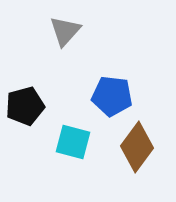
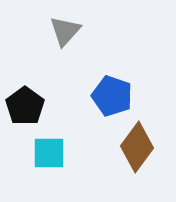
blue pentagon: rotated 12 degrees clockwise
black pentagon: rotated 21 degrees counterclockwise
cyan square: moved 24 px left, 11 px down; rotated 15 degrees counterclockwise
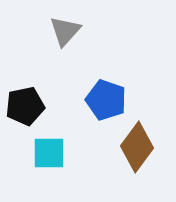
blue pentagon: moved 6 px left, 4 px down
black pentagon: rotated 24 degrees clockwise
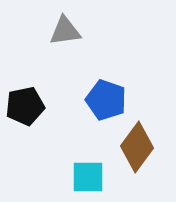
gray triangle: rotated 40 degrees clockwise
cyan square: moved 39 px right, 24 px down
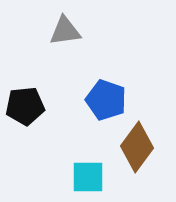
black pentagon: rotated 6 degrees clockwise
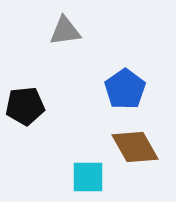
blue pentagon: moved 19 px right, 11 px up; rotated 18 degrees clockwise
brown diamond: moved 2 px left; rotated 66 degrees counterclockwise
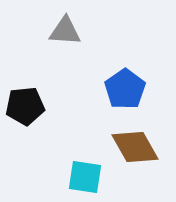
gray triangle: rotated 12 degrees clockwise
cyan square: moved 3 px left; rotated 9 degrees clockwise
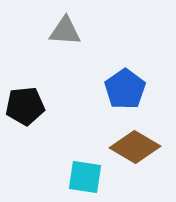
brown diamond: rotated 30 degrees counterclockwise
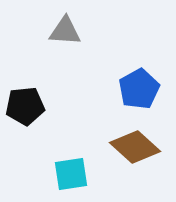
blue pentagon: moved 14 px right; rotated 6 degrees clockwise
brown diamond: rotated 12 degrees clockwise
cyan square: moved 14 px left, 3 px up; rotated 18 degrees counterclockwise
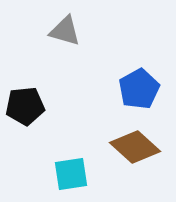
gray triangle: rotated 12 degrees clockwise
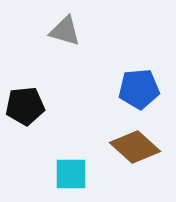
blue pentagon: rotated 24 degrees clockwise
cyan square: rotated 9 degrees clockwise
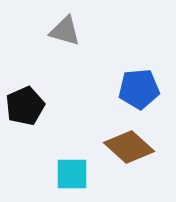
black pentagon: rotated 18 degrees counterclockwise
brown diamond: moved 6 px left
cyan square: moved 1 px right
